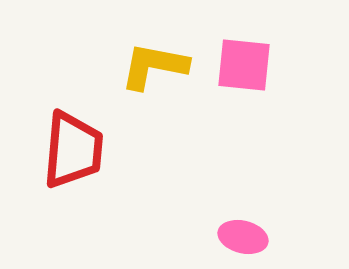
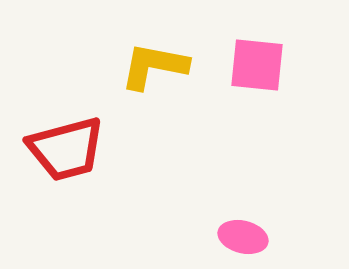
pink square: moved 13 px right
red trapezoid: moved 7 px left, 1 px up; rotated 70 degrees clockwise
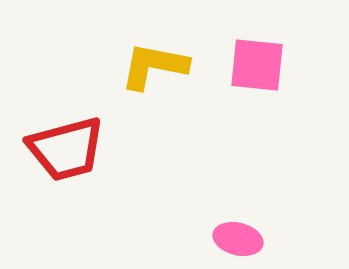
pink ellipse: moved 5 px left, 2 px down
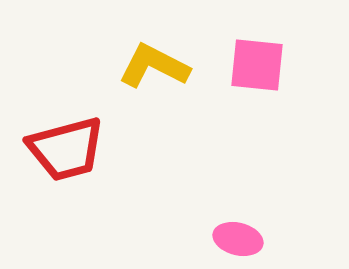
yellow L-shape: rotated 16 degrees clockwise
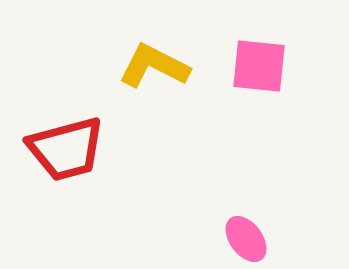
pink square: moved 2 px right, 1 px down
pink ellipse: moved 8 px right; rotated 39 degrees clockwise
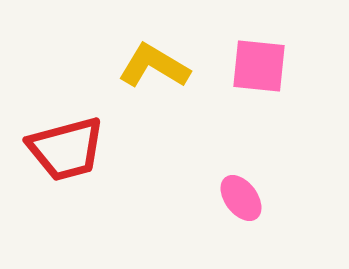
yellow L-shape: rotated 4 degrees clockwise
pink ellipse: moved 5 px left, 41 px up
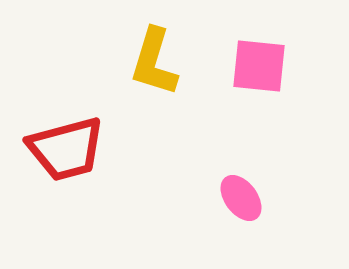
yellow L-shape: moved 4 px up; rotated 104 degrees counterclockwise
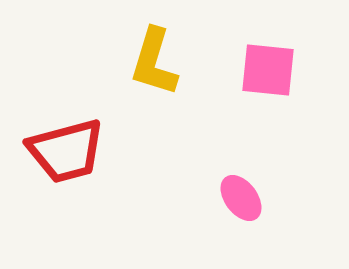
pink square: moved 9 px right, 4 px down
red trapezoid: moved 2 px down
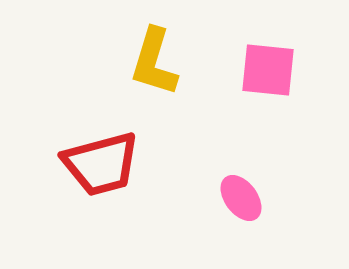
red trapezoid: moved 35 px right, 13 px down
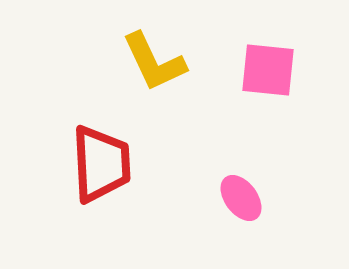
yellow L-shape: rotated 42 degrees counterclockwise
red trapezoid: rotated 78 degrees counterclockwise
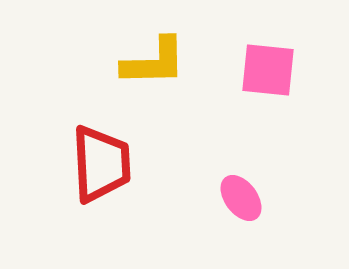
yellow L-shape: rotated 66 degrees counterclockwise
